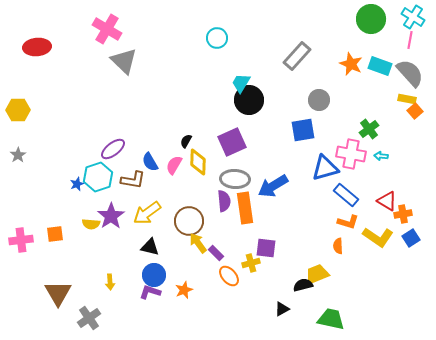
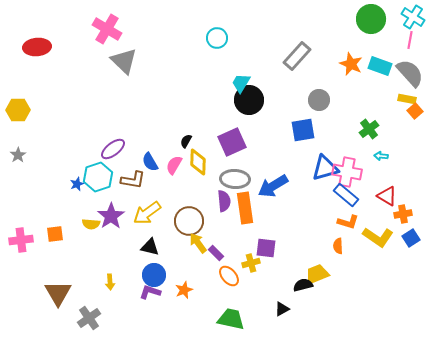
pink cross at (351, 154): moved 4 px left, 18 px down
red triangle at (387, 201): moved 5 px up
green trapezoid at (331, 319): moved 100 px left
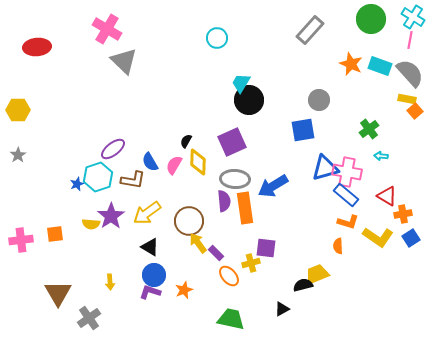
gray rectangle at (297, 56): moved 13 px right, 26 px up
black triangle at (150, 247): rotated 18 degrees clockwise
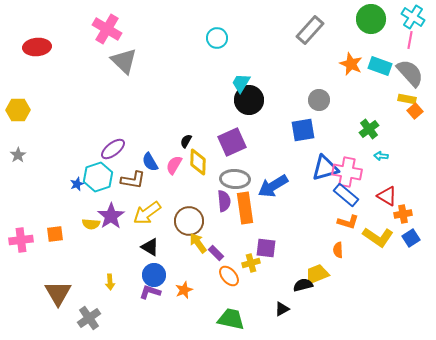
orange semicircle at (338, 246): moved 4 px down
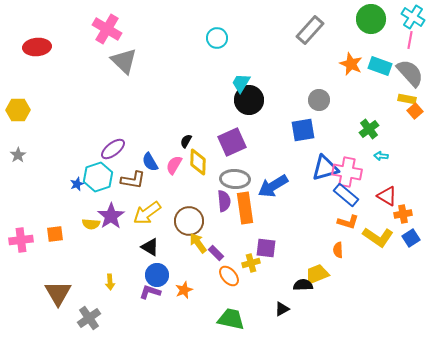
blue circle at (154, 275): moved 3 px right
black semicircle at (303, 285): rotated 12 degrees clockwise
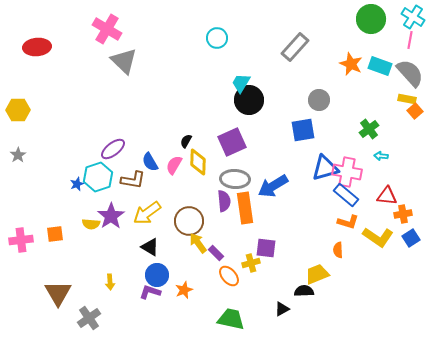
gray rectangle at (310, 30): moved 15 px left, 17 px down
red triangle at (387, 196): rotated 25 degrees counterclockwise
black semicircle at (303, 285): moved 1 px right, 6 px down
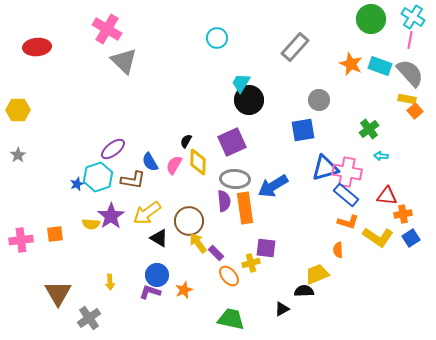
black triangle at (150, 247): moved 9 px right, 9 px up
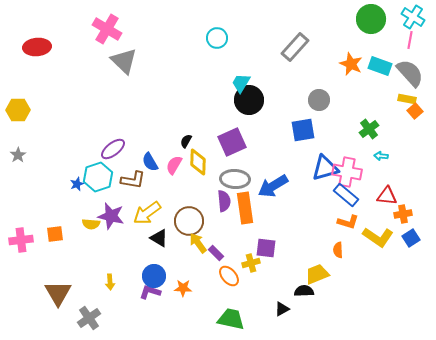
purple star at (111, 216): rotated 24 degrees counterclockwise
blue circle at (157, 275): moved 3 px left, 1 px down
orange star at (184, 290): moved 1 px left, 2 px up; rotated 24 degrees clockwise
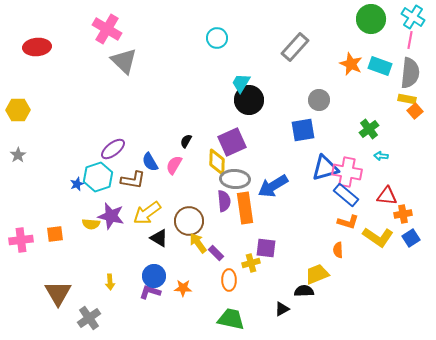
gray semicircle at (410, 73): rotated 48 degrees clockwise
yellow diamond at (198, 162): moved 19 px right
orange ellipse at (229, 276): moved 4 px down; rotated 40 degrees clockwise
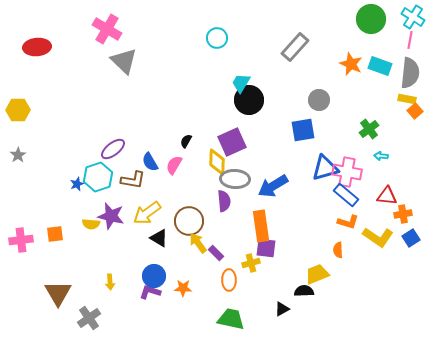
orange rectangle at (245, 208): moved 16 px right, 18 px down
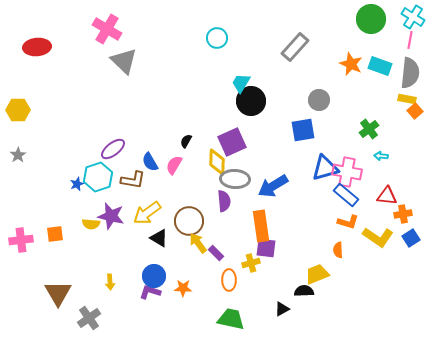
black circle at (249, 100): moved 2 px right, 1 px down
